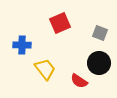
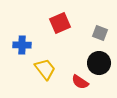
red semicircle: moved 1 px right, 1 px down
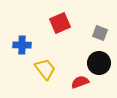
red semicircle: rotated 126 degrees clockwise
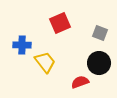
yellow trapezoid: moved 7 px up
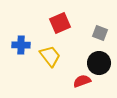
blue cross: moved 1 px left
yellow trapezoid: moved 5 px right, 6 px up
red semicircle: moved 2 px right, 1 px up
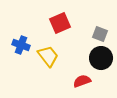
gray square: moved 1 px down
blue cross: rotated 18 degrees clockwise
yellow trapezoid: moved 2 px left
black circle: moved 2 px right, 5 px up
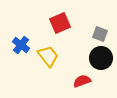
blue cross: rotated 18 degrees clockwise
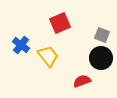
gray square: moved 2 px right, 1 px down
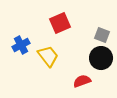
blue cross: rotated 24 degrees clockwise
